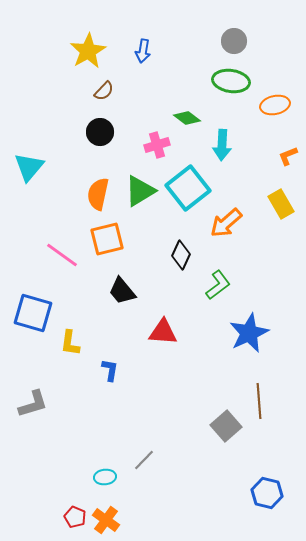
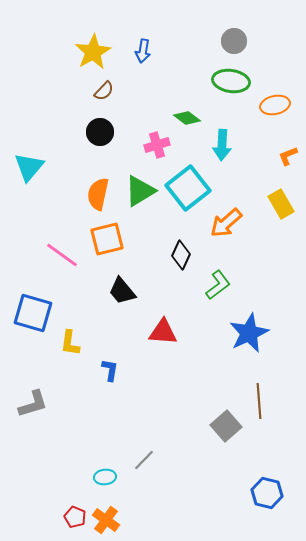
yellow star: moved 5 px right, 1 px down
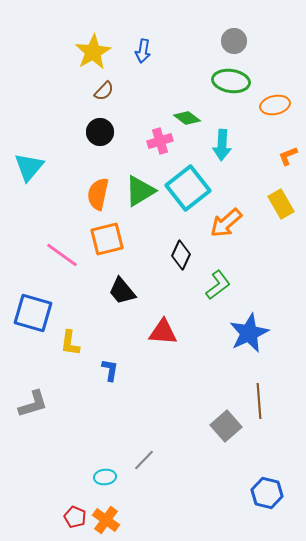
pink cross: moved 3 px right, 4 px up
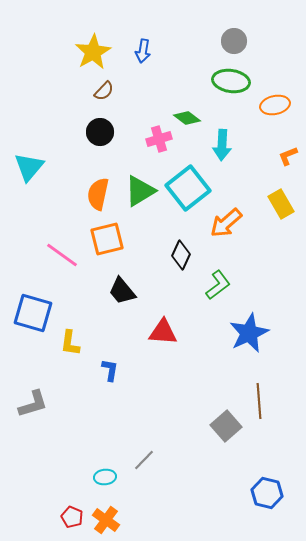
pink cross: moved 1 px left, 2 px up
red pentagon: moved 3 px left
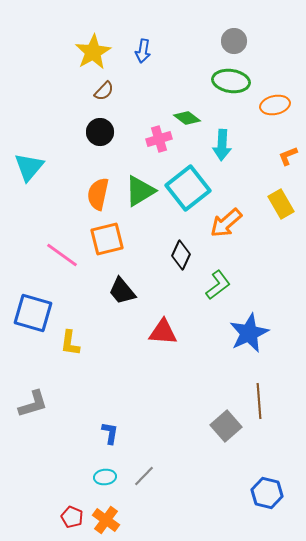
blue L-shape: moved 63 px down
gray line: moved 16 px down
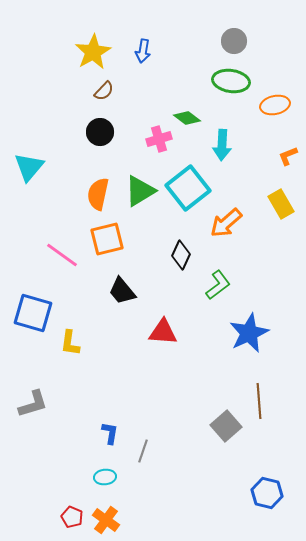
gray line: moved 1 px left, 25 px up; rotated 25 degrees counterclockwise
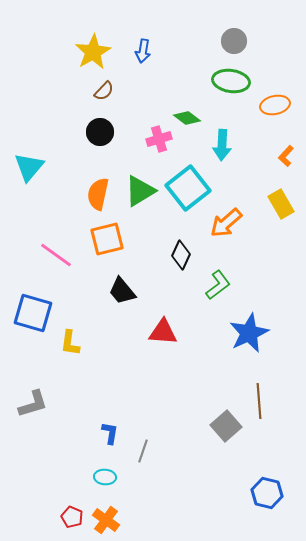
orange L-shape: moved 2 px left; rotated 25 degrees counterclockwise
pink line: moved 6 px left
cyan ellipse: rotated 10 degrees clockwise
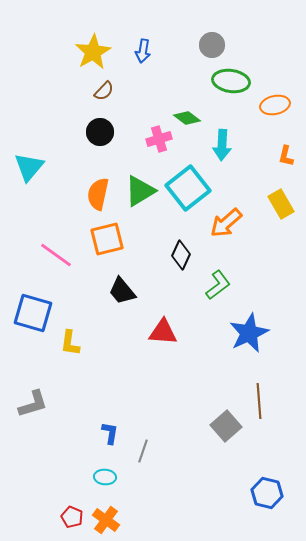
gray circle: moved 22 px left, 4 px down
orange L-shape: rotated 30 degrees counterclockwise
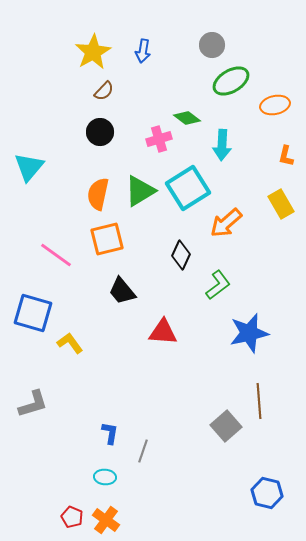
green ellipse: rotated 39 degrees counterclockwise
cyan square: rotated 6 degrees clockwise
blue star: rotated 12 degrees clockwise
yellow L-shape: rotated 136 degrees clockwise
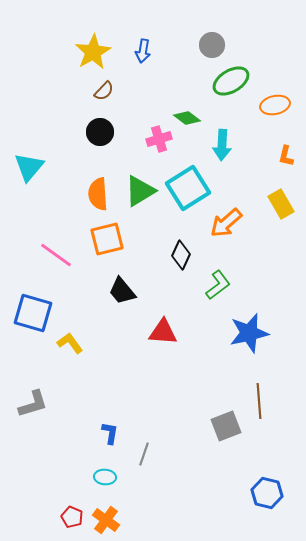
orange semicircle: rotated 16 degrees counterclockwise
gray square: rotated 20 degrees clockwise
gray line: moved 1 px right, 3 px down
